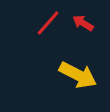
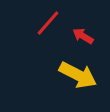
red arrow: moved 13 px down
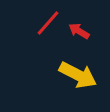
red arrow: moved 4 px left, 5 px up
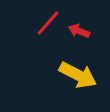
red arrow: rotated 10 degrees counterclockwise
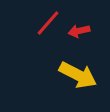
red arrow: rotated 35 degrees counterclockwise
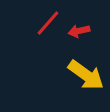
yellow arrow: moved 8 px right; rotated 9 degrees clockwise
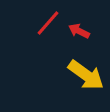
red arrow: rotated 40 degrees clockwise
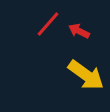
red line: moved 1 px down
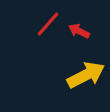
yellow arrow: rotated 63 degrees counterclockwise
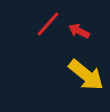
yellow arrow: rotated 66 degrees clockwise
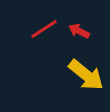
red line: moved 4 px left, 5 px down; rotated 16 degrees clockwise
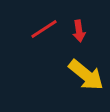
red arrow: rotated 125 degrees counterclockwise
